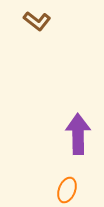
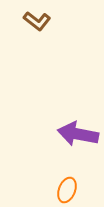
purple arrow: rotated 78 degrees counterclockwise
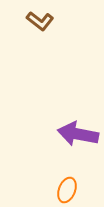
brown L-shape: moved 3 px right
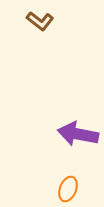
orange ellipse: moved 1 px right, 1 px up
